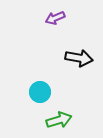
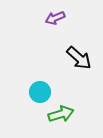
black arrow: rotated 32 degrees clockwise
green arrow: moved 2 px right, 6 px up
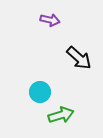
purple arrow: moved 5 px left, 2 px down; rotated 144 degrees counterclockwise
green arrow: moved 1 px down
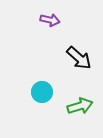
cyan circle: moved 2 px right
green arrow: moved 19 px right, 9 px up
